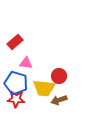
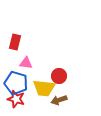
red rectangle: rotated 35 degrees counterclockwise
red star: rotated 12 degrees clockwise
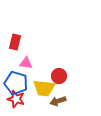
brown arrow: moved 1 px left, 1 px down
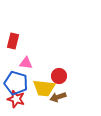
red rectangle: moved 2 px left, 1 px up
brown arrow: moved 4 px up
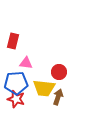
red circle: moved 4 px up
blue pentagon: rotated 20 degrees counterclockwise
brown arrow: rotated 126 degrees clockwise
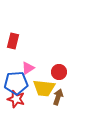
pink triangle: moved 2 px right, 5 px down; rotated 40 degrees counterclockwise
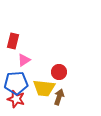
pink triangle: moved 4 px left, 8 px up
brown arrow: moved 1 px right
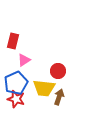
red circle: moved 1 px left, 1 px up
blue pentagon: rotated 20 degrees counterclockwise
